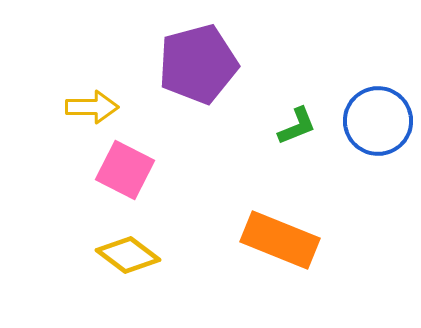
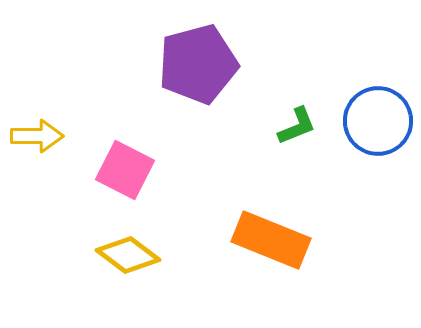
yellow arrow: moved 55 px left, 29 px down
orange rectangle: moved 9 px left
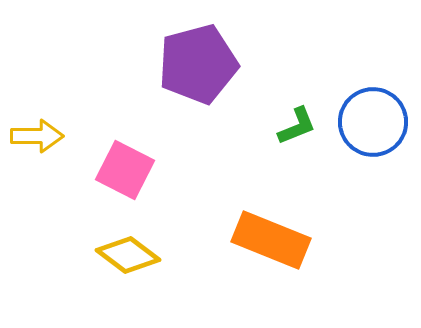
blue circle: moved 5 px left, 1 px down
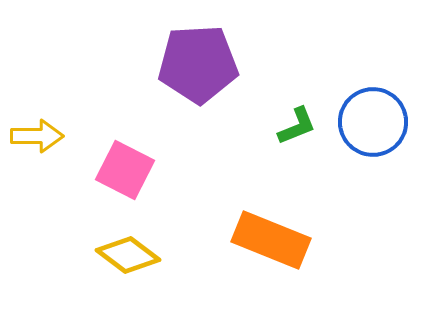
purple pentagon: rotated 12 degrees clockwise
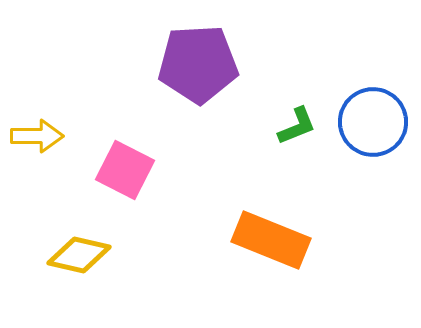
yellow diamond: moved 49 px left; rotated 24 degrees counterclockwise
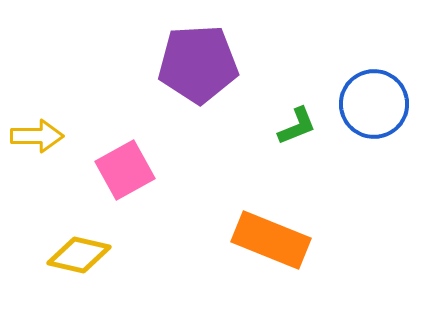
blue circle: moved 1 px right, 18 px up
pink square: rotated 34 degrees clockwise
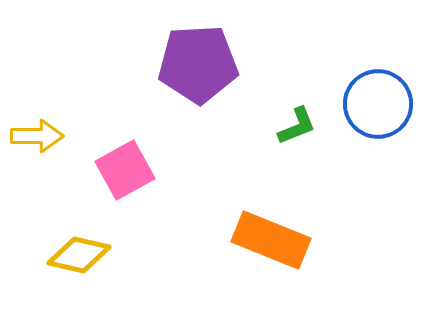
blue circle: moved 4 px right
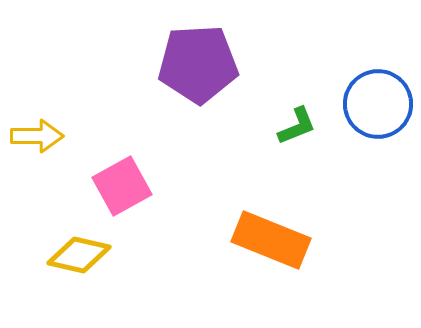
pink square: moved 3 px left, 16 px down
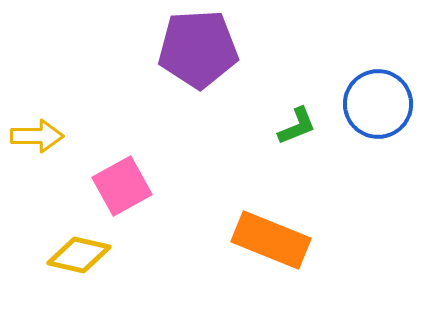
purple pentagon: moved 15 px up
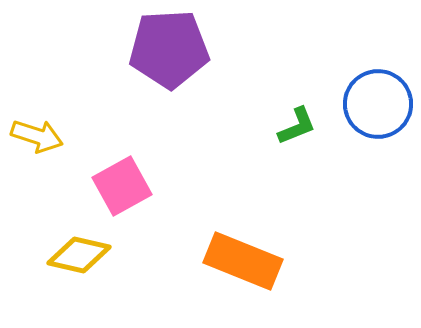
purple pentagon: moved 29 px left
yellow arrow: rotated 18 degrees clockwise
orange rectangle: moved 28 px left, 21 px down
